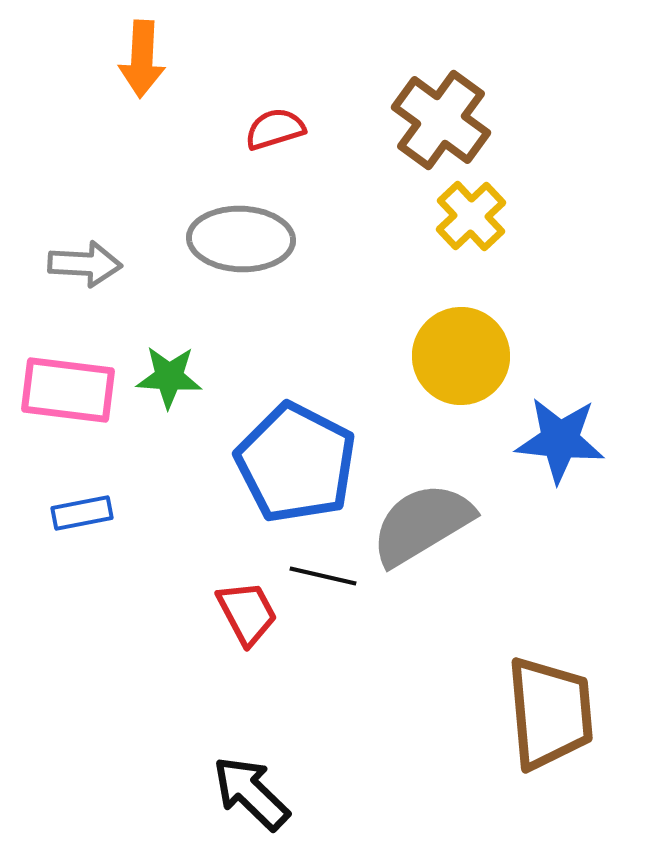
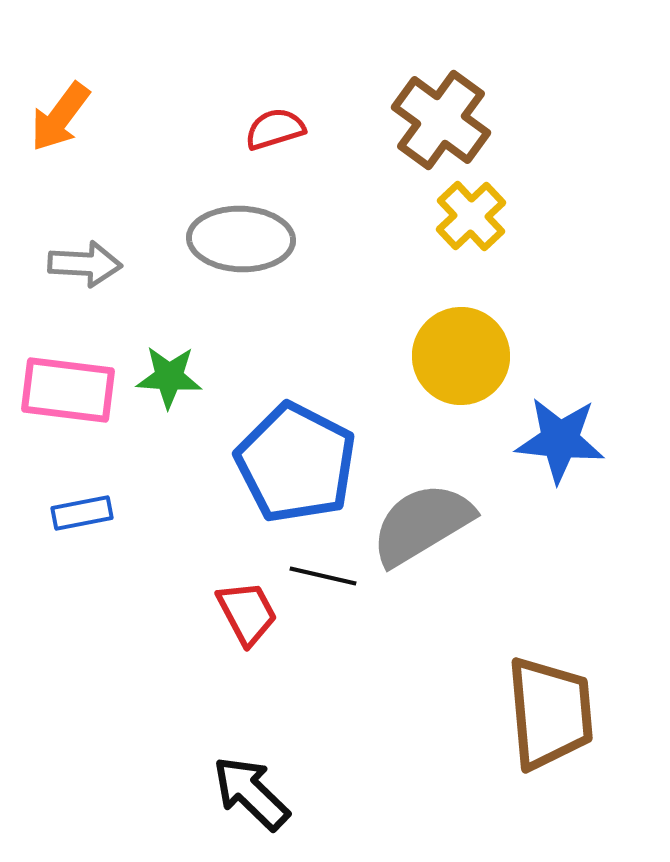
orange arrow: moved 82 px left, 58 px down; rotated 34 degrees clockwise
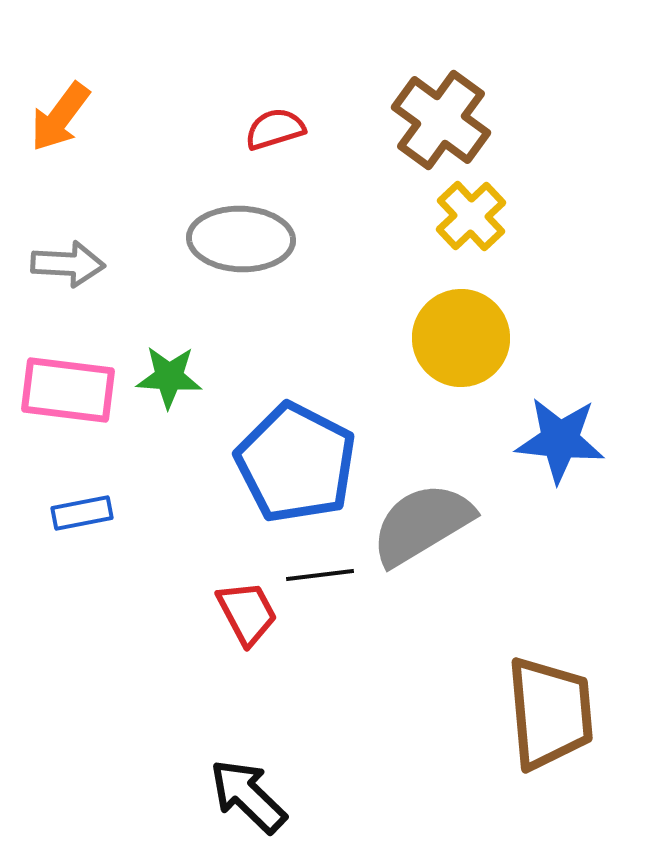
gray arrow: moved 17 px left
yellow circle: moved 18 px up
black line: moved 3 px left, 1 px up; rotated 20 degrees counterclockwise
black arrow: moved 3 px left, 3 px down
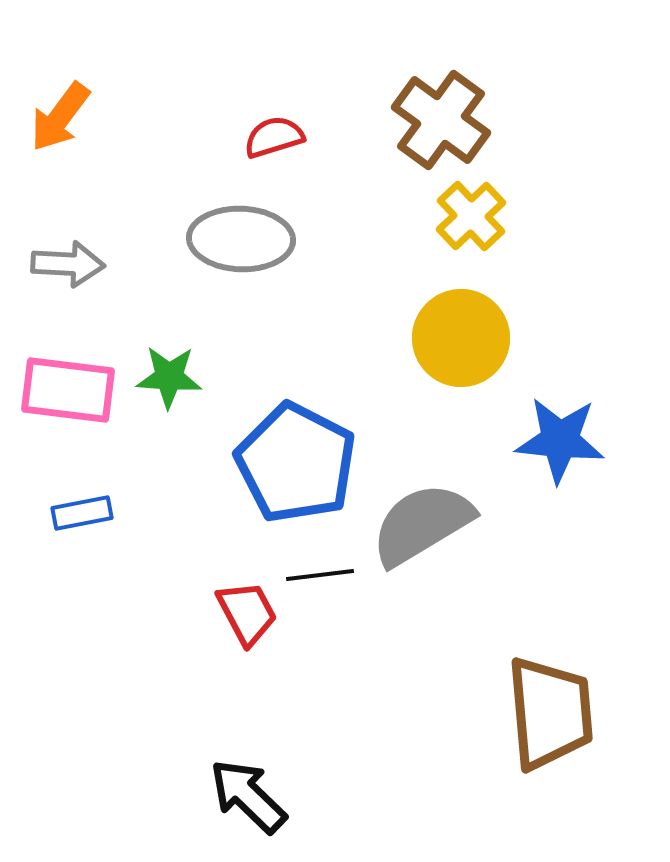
red semicircle: moved 1 px left, 8 px down
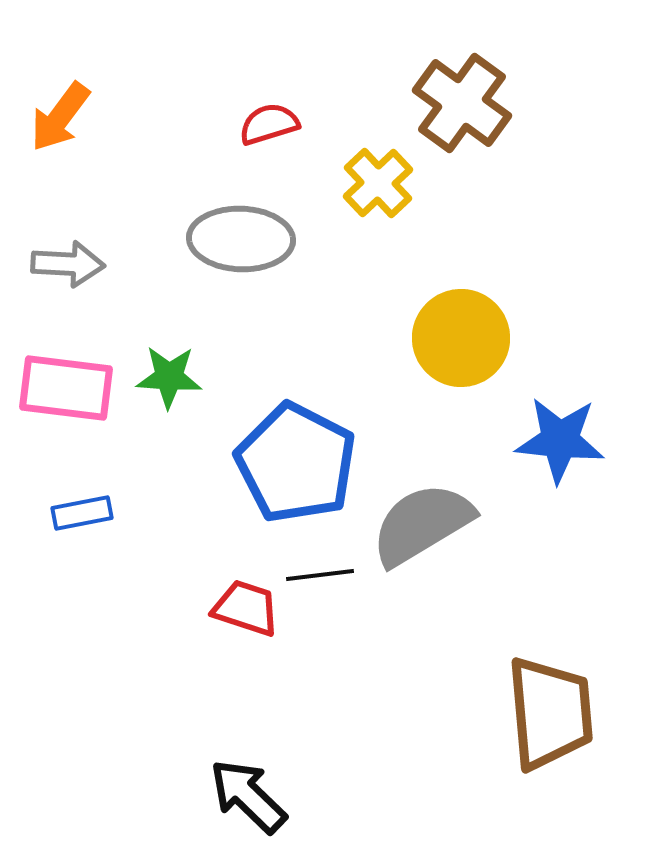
brown cross: moved 21 px right, 17 px up
red semicircle: moved 5 px left, 13 px up
yellow cross: moved 93 px left, 33 px up
pink rectangle: moved 2 px left, 2 px up
red trapezoid: moved 1 px left, 5 px up; rotated 44 degrees counterclockwise
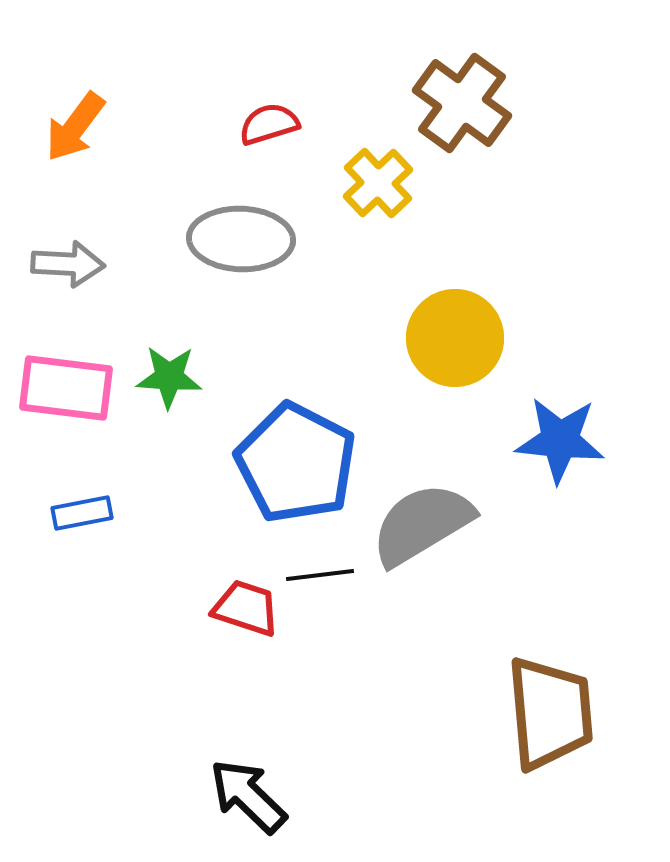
orange arrow: moved 15 px right, 10 px down
yellow circle: moved 6 px left
